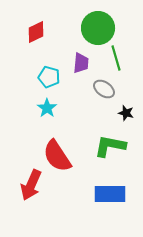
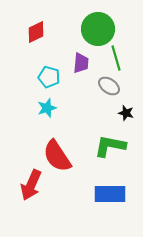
green circle: moved 1 px down
gray ellipse: moved 5 px right, 3 px up
cyan star: rotated 18 degrees clockwise
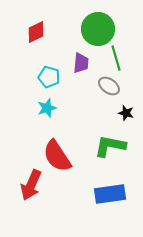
blue rectangle: rotated 8 degrees counterclockwise
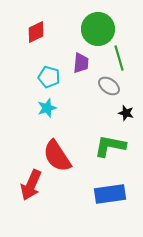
green line: moved 3 px right
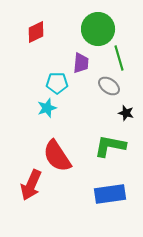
cyan pentagon: moved 8 px right, 6 px down; rotated 15 degrees counterclockwise
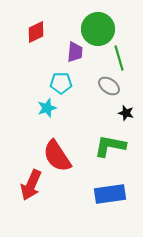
purple trapezoid: moved 6 px left, 11 px up
cyan pentagon: moved 4 px right
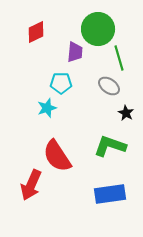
black star: rotated 14 degrees clockwise
green L-shape: rotated 8 degrees clockwise
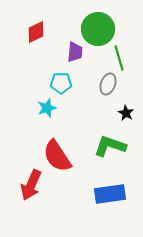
gray ellipse: moved 1 px left, 2 px up; rotated 75 degrees clockwise
